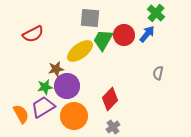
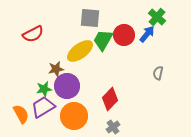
green cross: moved 1 px right, 4 px down
green star: moved 1 px left, 2 px down
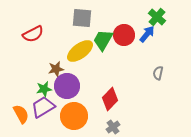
gray square: moved 8 px left
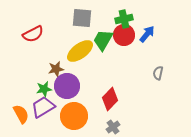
green cross: moved 33 px left, 2 px down; rotated 36 degrees clockwise
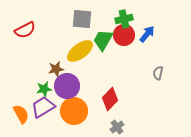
gray square: moved 1 px down
red semicircle: moved 8 px left, 4 px up
orange circle: moved 5 px up
gray cross: moved 4 px right
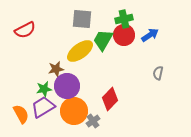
blue arrow: moved 3 px right, 1 px down; rotated 18 degrees clockwise
gray cross: moved 24 px left, 6 px up
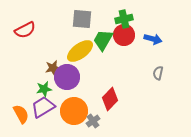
blue arrow: moved 3 px right, 4 px down; rotated 48 degrees clockwise
brown star: moved 3 px left, 1 px up
purple circle: moved 9 px up
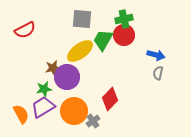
blue arrow: moved 3 px right, 16 px down
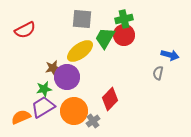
green trapezoid: moved 2 px right, 2 px up
blue arrow: moved 14 px right
orange semicircle: moved 3 px down; rotated 84 degrees counterclockwise
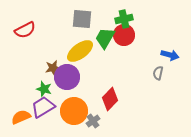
green star: rotated 28 degrees clockwise
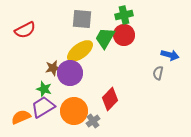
green cross: moved 4 px up
purple circle: moved 3 px right, 4 px up
